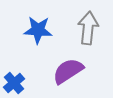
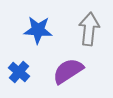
gray arrow: moved 1 px right, 1 px down
blue cross: moved 5 px right, 11 px up; rotated 10 degrees counterclockwise
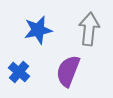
blue star: rotated 16 degrees counterclockwise
purple semicircle: rotated 36 degrees counterclockwise
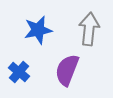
purple semicircle: moved 1 px left, 1 px up
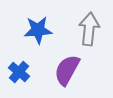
blue star: rotated 8 degrees clockwise
purple semicircle: rotated 8 degrees clockwise
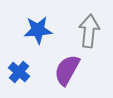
gray arrow: moved 2 px down
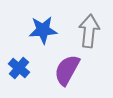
blue star: moved 5 px right
blue cross: moved 4 px up
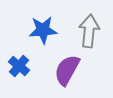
blue cross: moved 2 px up
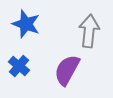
blue star: moved 17 px left, 6 px up; rotated 24 degrees clockwise
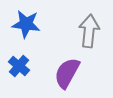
blue star: rotated 12 degrees counterclockwise
purple semicircle: moved 3 px down
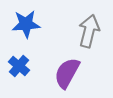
blue star: rotated 12 degrees counterclockwise
gray arrow: rotated 8 degrees clockwise
